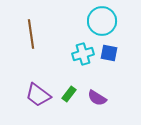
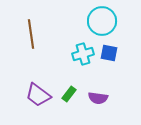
purple semicircle: moved 1 px right; rotated 24 degrees counterclockwise
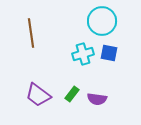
brown line: moved 1 px up
green rectangle: moved 3 px right
purple semicircle: moved 1 px left, 1 px down
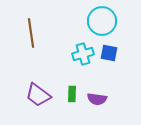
green rectangle: rotated 35 degrees counterclockwise
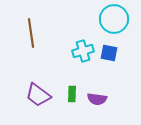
cyan circle: moved 12 px right, 2 px up
cyan cross: moved 3 px up
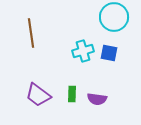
cyan circle: moved 2 px up
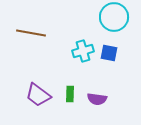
brown line: rotated 72 degrees counterclockwise
green rectangle: moved 2 px left
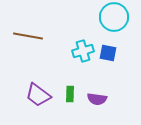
brown line: moved 3 px left, 3 px down
blue square: moved 1 px left
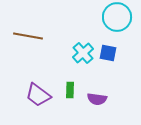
cyan circle: moved 3 px right
cyan cross: moved 2 px down; rotated 25 degrees counterclockwise
green rectangle: moved 4 px up
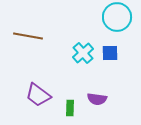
blue square: moved 2 px right; rotated 12 degrees counterclockwise
green rectangle: moved 18 px down
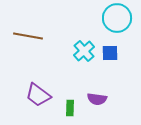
cyan circle: moved 1 px down
cyan cross: moved 1 px right, 2 px up
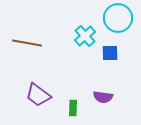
cyan circle: moved 1 px right
brown line: moved 1 px left, 7 px down
cyan cross: moved 1 px right, 15 px up
purple semicircle: moved 6 px right, 2 px up
green rectangle: moved 3 px right
